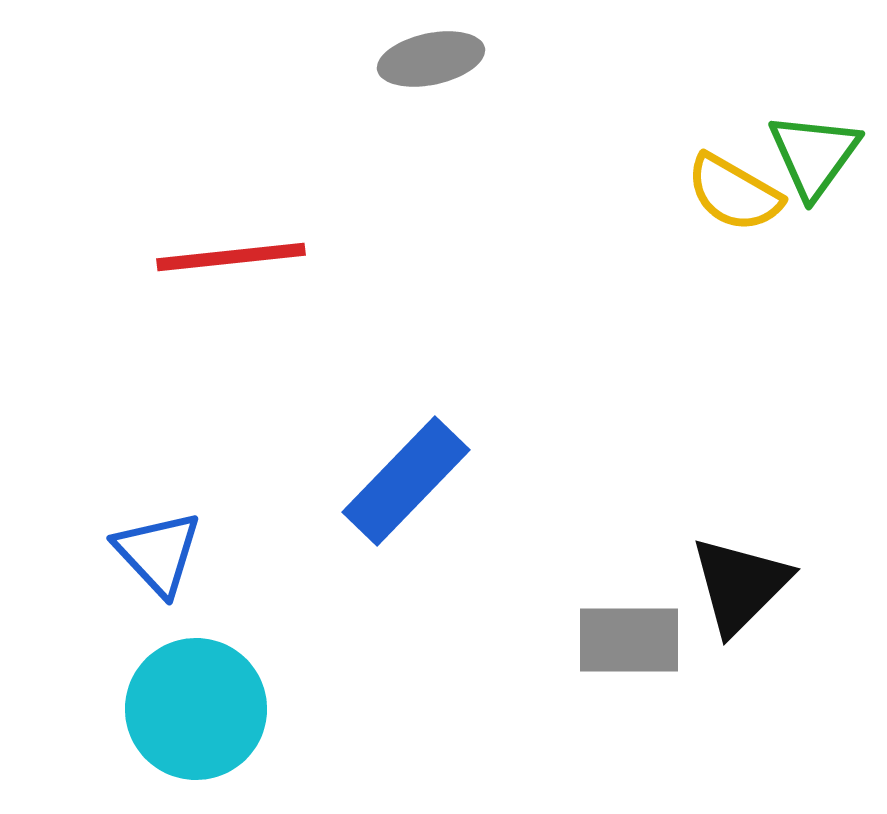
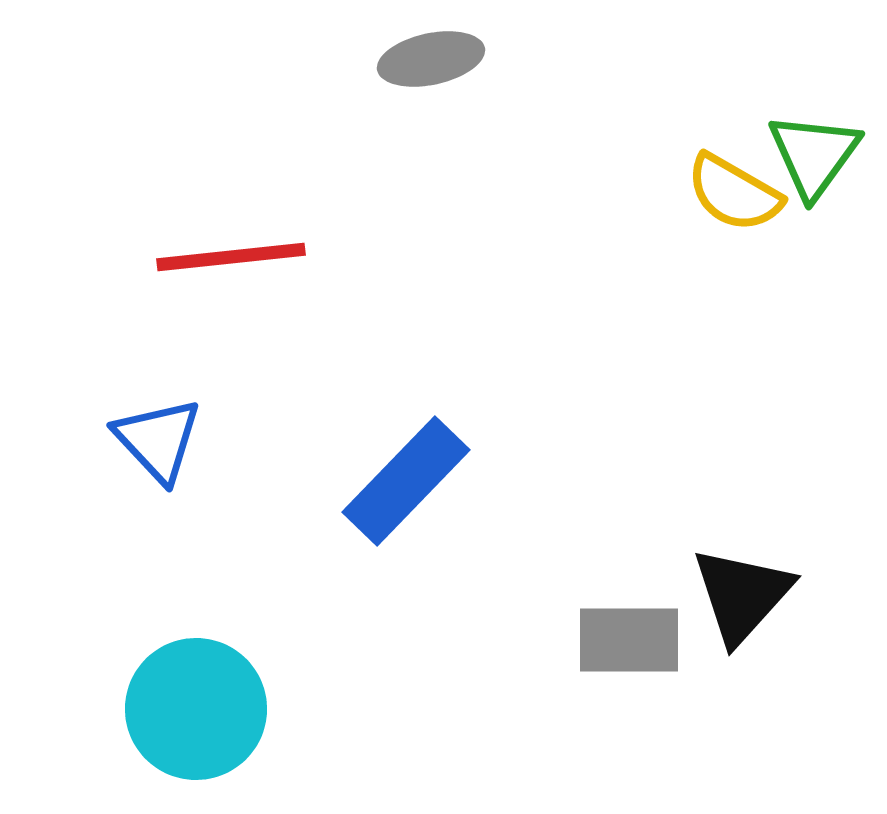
blue triangle: moved 113 px up
black triangle: moved 2 px right, 10 px down; rotated 3 degrees counterclockwise
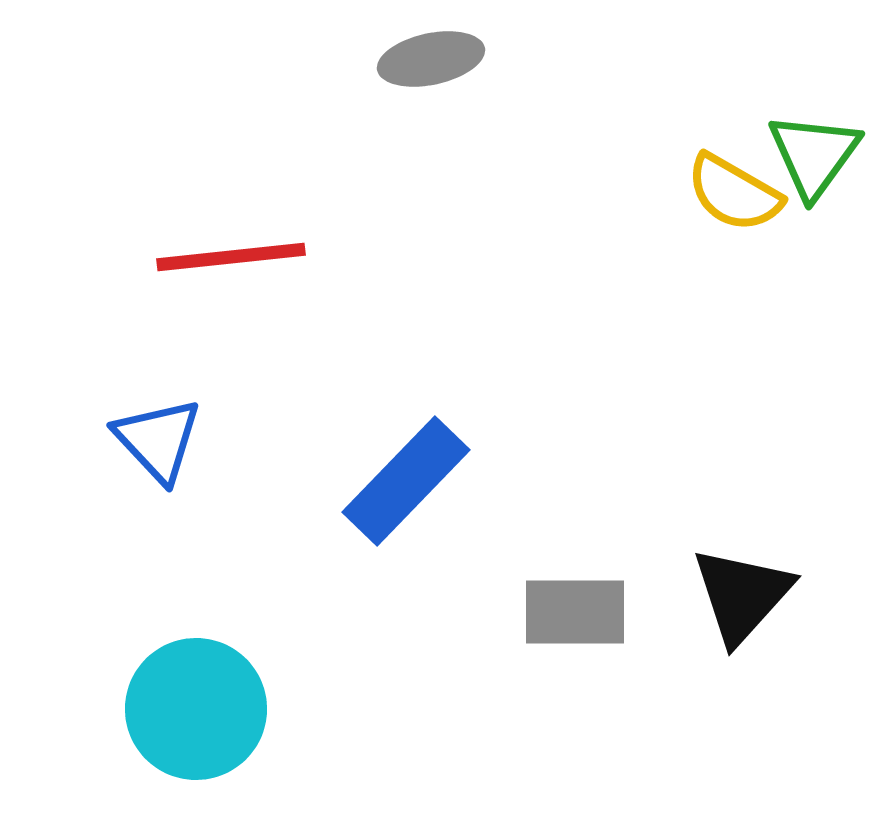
gray rectangle: moved 54 px left, 28 px up
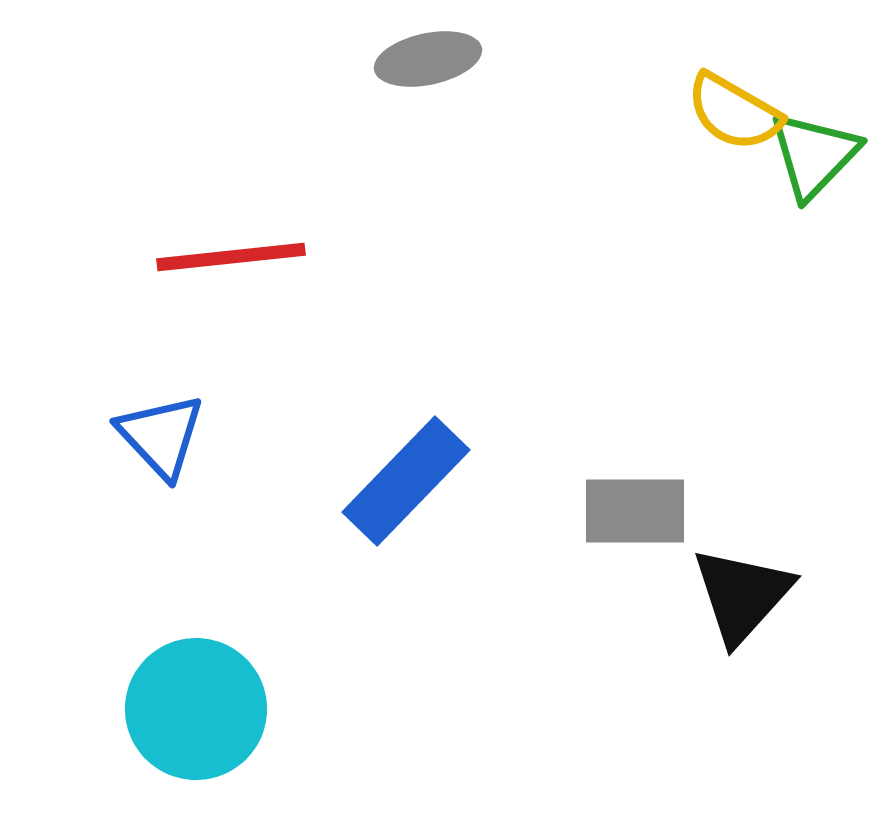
gray ellipse: moved 3 px left
green triangle: rotated 8 degrees clockwise
yellow semicircle: moved 81 px up
blue triangle: moved 3 px right, 4 px up
gray rectangle: moved 60 px right, 101 px up
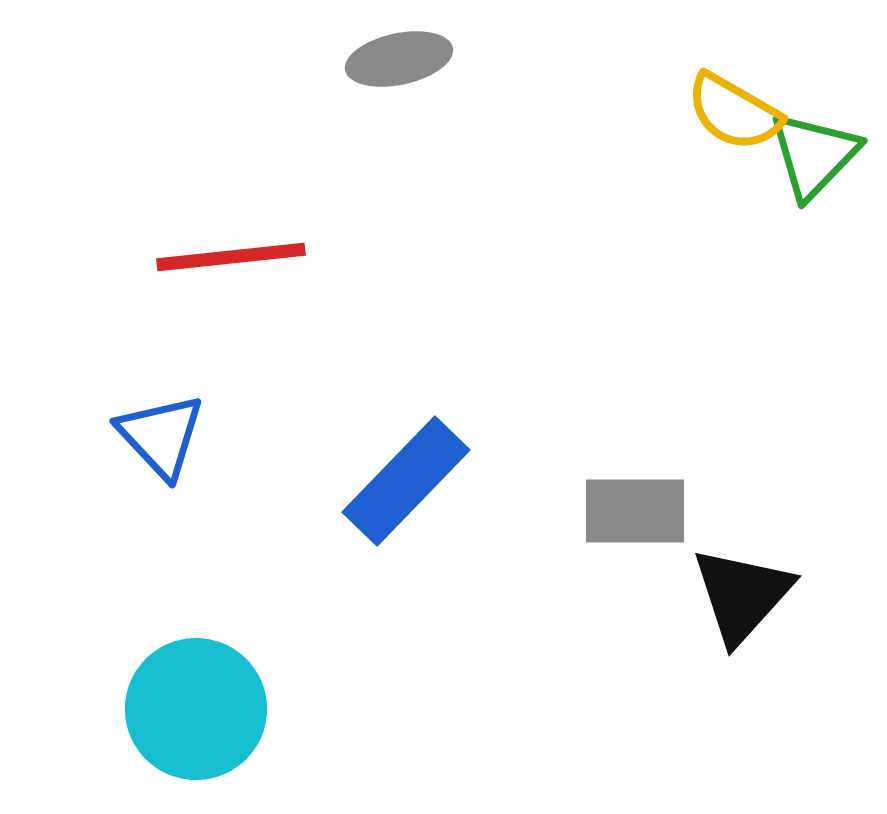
gray ellipse: moved 29 px left
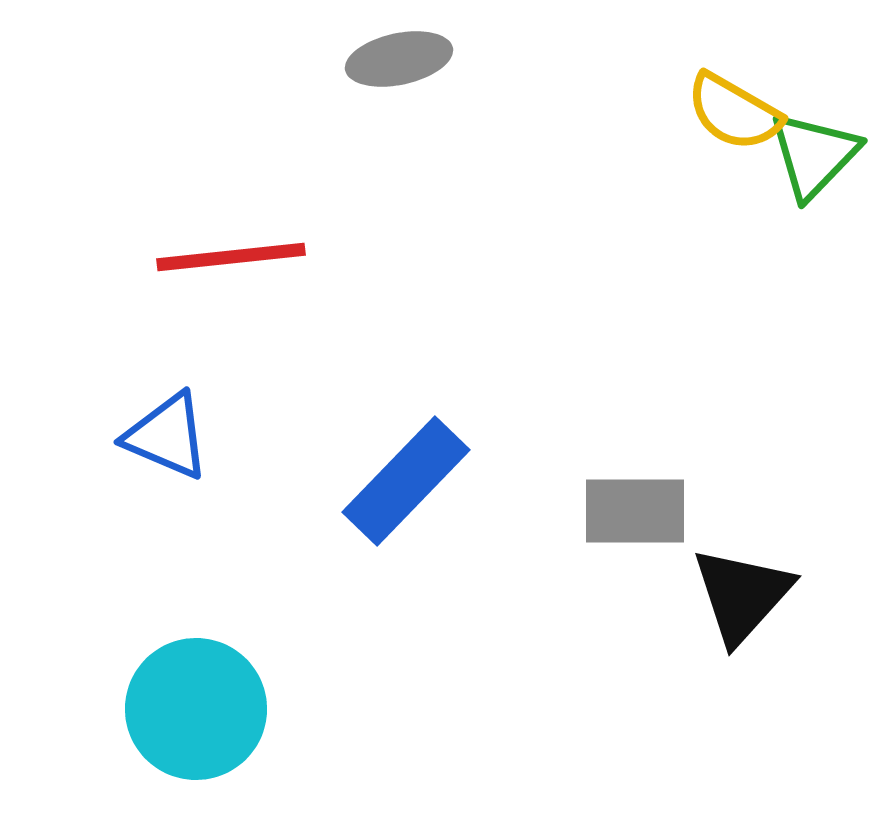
blue triangle: moved 6 px right; rotated 24 degrees counterclockwise
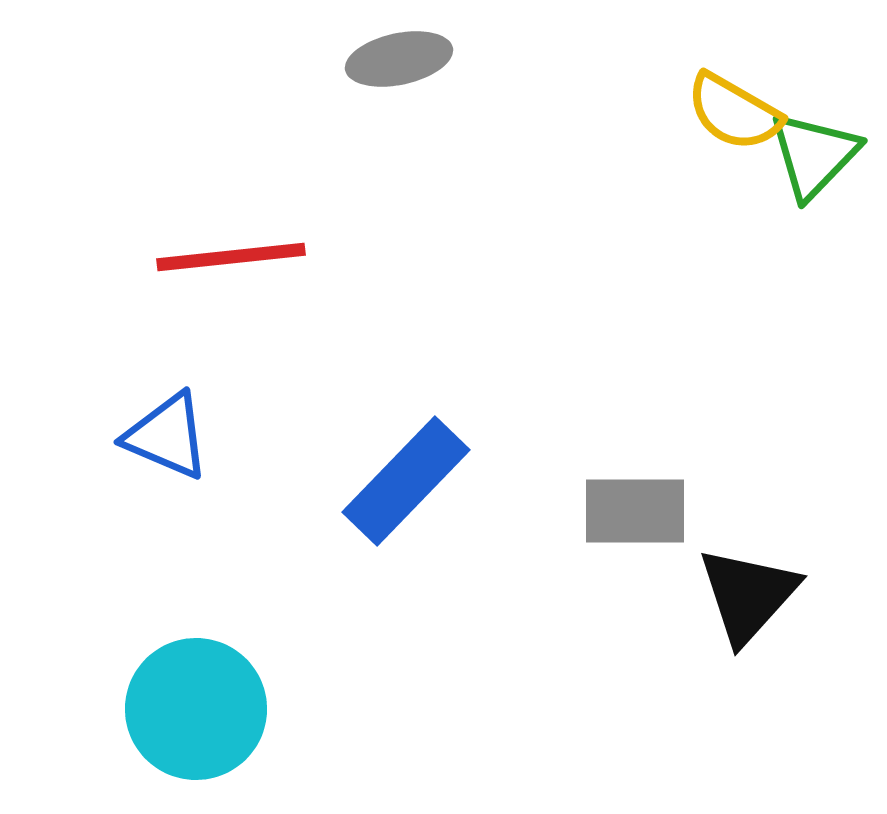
black triangle: moved 6 px right
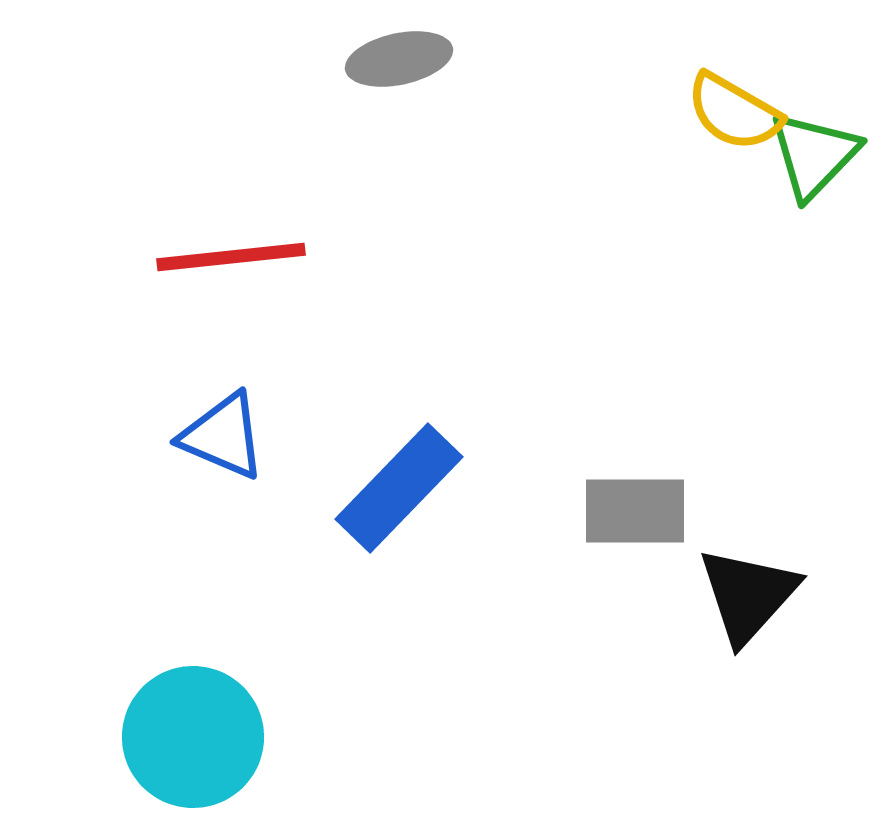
blue triangle: moved 56 px right
blue rectangle: moved 7 px left, 7 px down
cyan circle: moved 3 px left, 28 px down
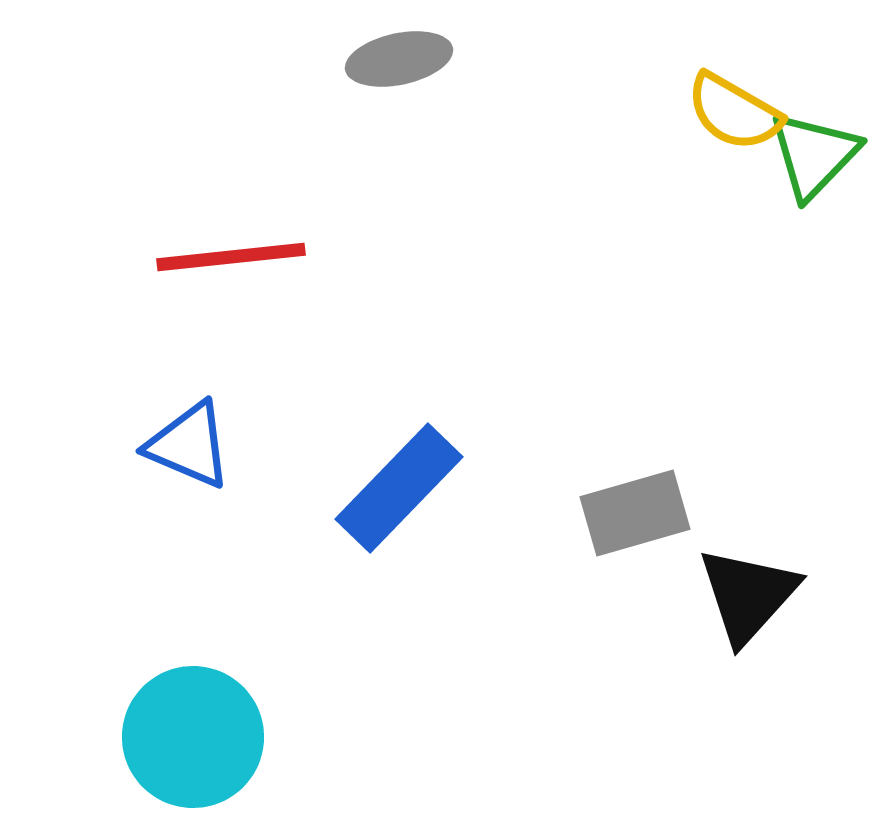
blue triangle: moved 34 px left, 9 px down
gray rectangle: moved 2 px down; rotated 16 degrees counterclockwise
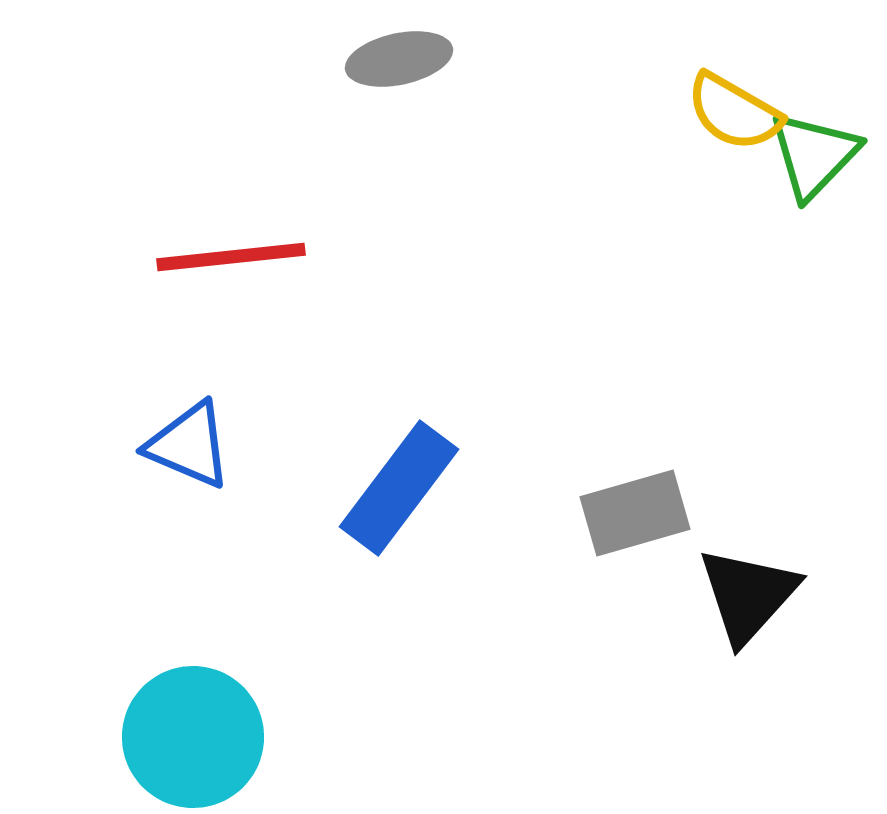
blue rectangle: rotated 7 degrees counterclockwise
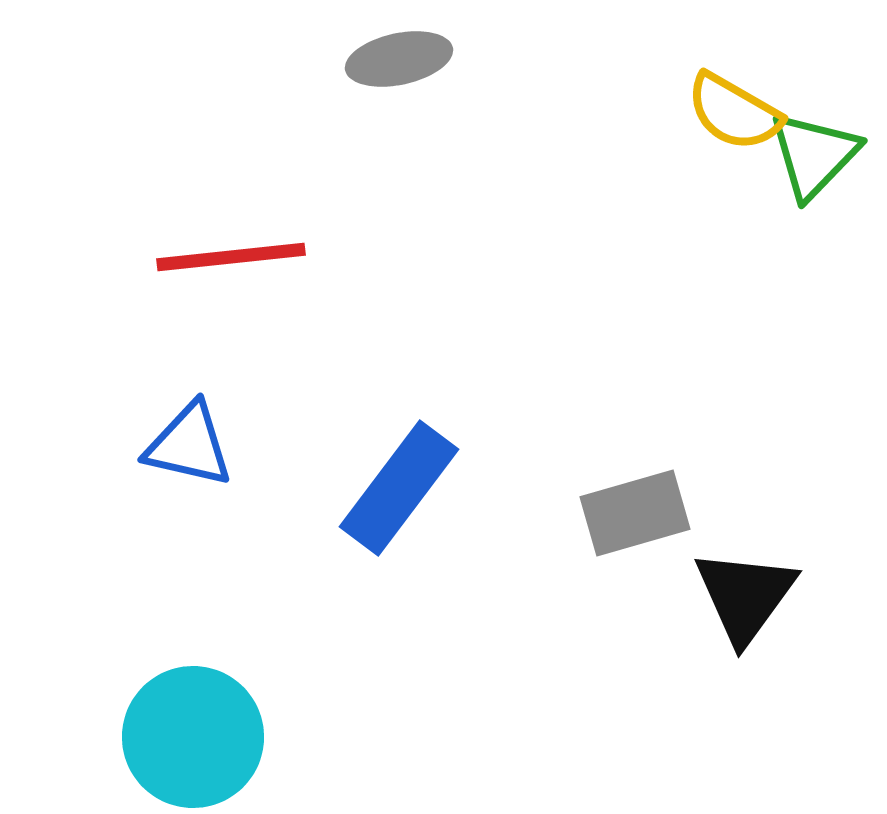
blue triangle: rotated 10 degrees counterclockwise
black triangle: moved 3 px left, 1 px down; rotated 6 degrees counterclockwise
